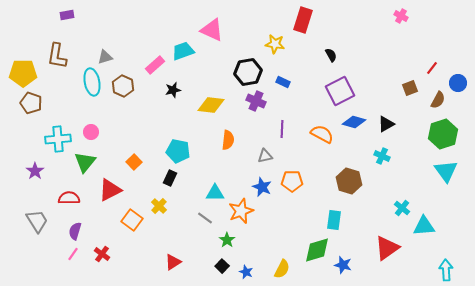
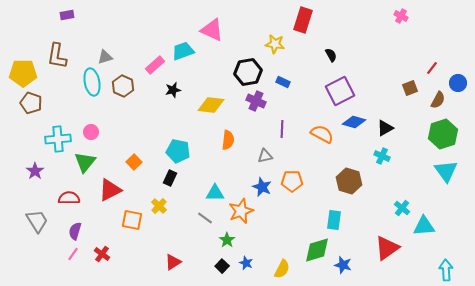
black triangle at (386, 124): moved 1 px left, 4 px down
orange square at (132, 220): rotated 25 degrees counterclockwise
blue star at (246, 272): moved 9 px up
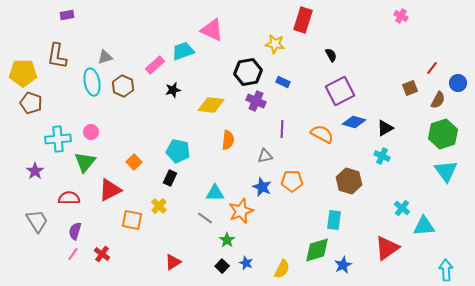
blue star at (343, 265): rotated 30 degrees clockwise
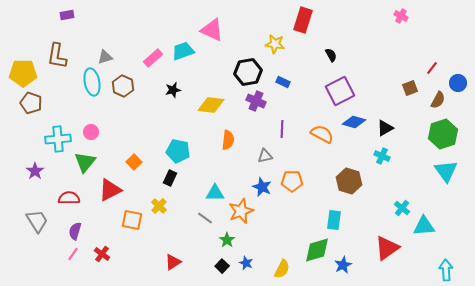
pink rectangle at (155, 65): moved 2 px left, 7 px up
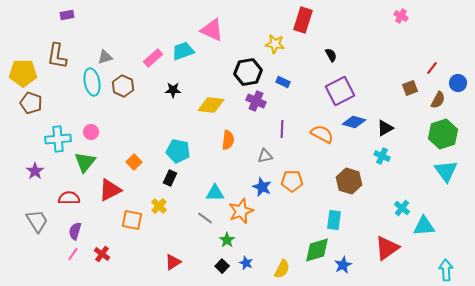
black star at (173, 90): rotated 14 degrees clockwise
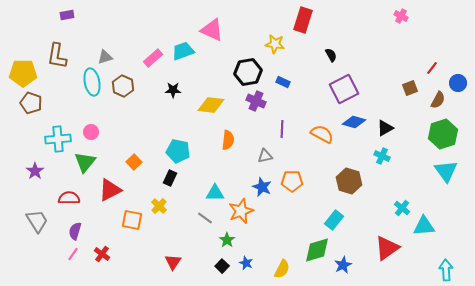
purple square at (340, 91): moved 4 px right, 2 px up
cyan rectangle at (334, 220): rotated 30 degrees clockwise
red triangle at (173, 262): rotated 24 degrees counterclockwise
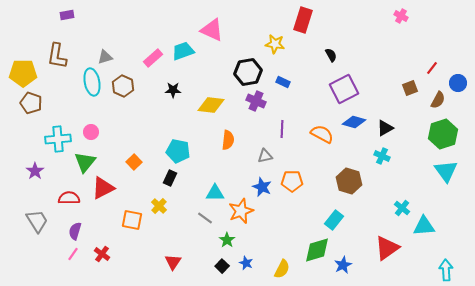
red triangle at (110, 190): moved 7 px left, 2 px up
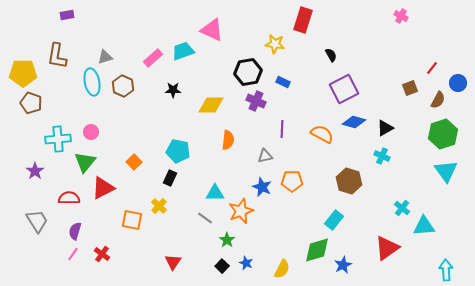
yellow diamond at (211, 105): rotated 8 degrees counterclockwise
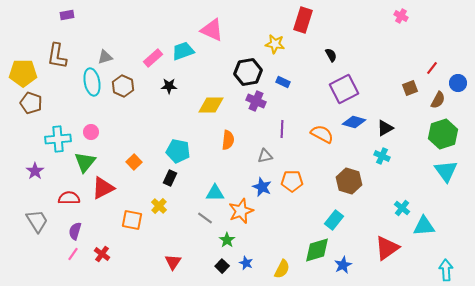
black star at (173, 90): moved 4 px left, 4 px up
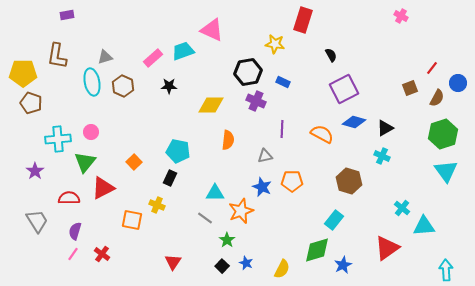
brown semicircle at (438, 100): moved 1 px left, 2 px up
yellow cross at (159, 206): moved 2 px left, 1 px up; rotated 21 degrees counterclockwise
